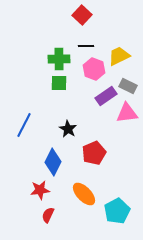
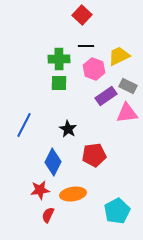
red pentagon: moved 2 px down; rotated 15 degrees clockwise
orange ellipse: moved 11 px left; rotated 55 degrees counterclockwise
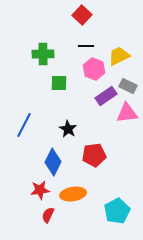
green cross: moved 16 px left, 5 px up
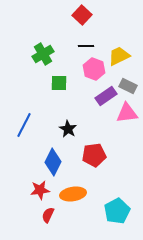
green cross: rotated 30 degrees counterclockwise
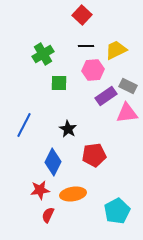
yellow trapezoid: moved 3 px left, 6 px up
pink hexagon: moved 1 px left, 1 px down; rotated 25 degrees counterclockwise
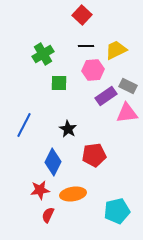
cyan pentagon: rotated 15 degrees clockwise
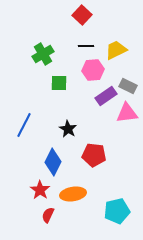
red pentagon: rotated 15 degrees clockwise
red star: rotated 30 degrees counterclockwise
